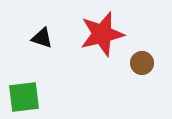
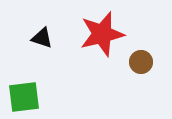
brown circle: moved 1 px left, 1 px up
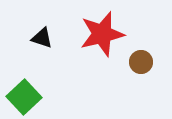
green square: rotated 36 degrees counterclockwise
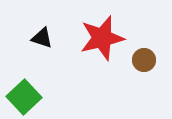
red star: moved 4 px down
brown circle: moved 3 px right, 2 px up
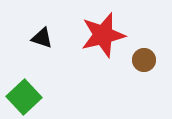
red star: moved 1 px right, 3 px up
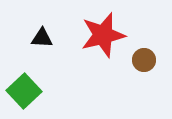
black triangle: rotated 15 degrees counterclockwise
green square: moved 6 px up
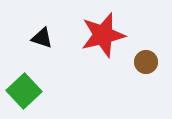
black triangle: rotated 15 degrees clockwise
brown circle: moved 2 px right, 2 px down
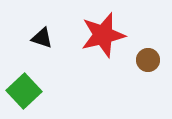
brown circle: moved 2 px right, 2 px up
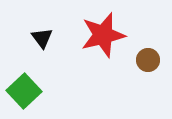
black triangle: rotated 35 degrees clockwise
